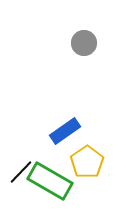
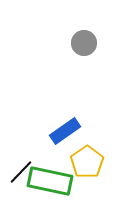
green rectangle: rotated 18 degrees counterclockwise
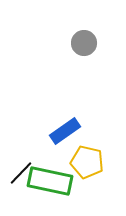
yellow pentagon: rotated 24 degrees counterclockwise
black line: moved 1 px down
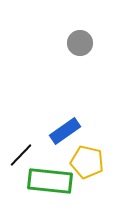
gray circle: moved 4 px left
black line: moved 18 px up
green rectangle: rotated 6 degrees counterclockwise
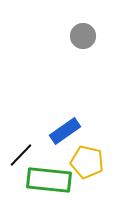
gray circle: moved 3 px right, 7 px up
green rectangle: moved 1 px left, 1 px up
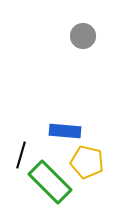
blue rectangle: rotated 40 degrees clockwise
black line: rotated 28 degrees counterclockwise
green rectangle: moved 1 px right, 2 px down; rotated 39 degrees clockwise
